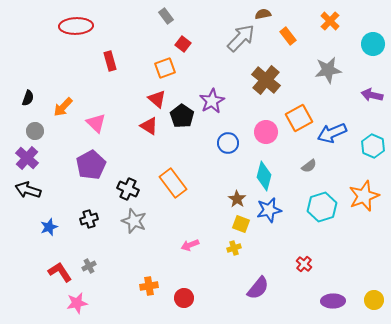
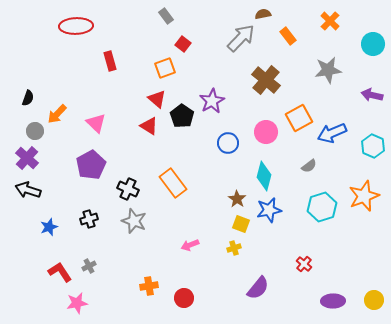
orange arrow at (63, 107): moved 6 px left, 7 px down
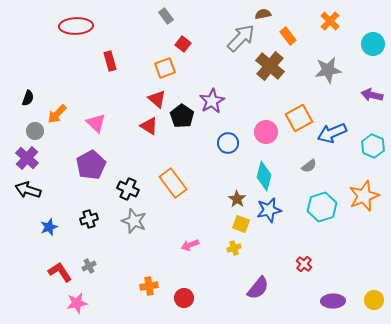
brown cross at (266, 80): moved 4 px right, 14 px up
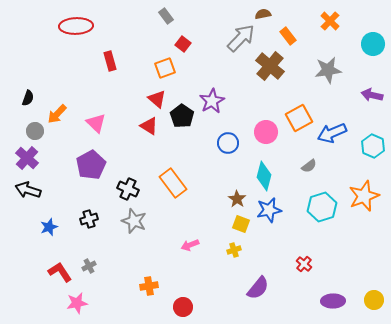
yellow cross at (234, 248): moved 2 px down
red circle at (184, 298): moved 1 px left, 9 px down
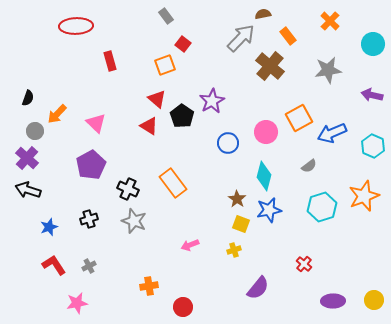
orange square at (165, 68): moved 3 px up
red L-shape at (60, 272): moved 6 px left, 7 px up
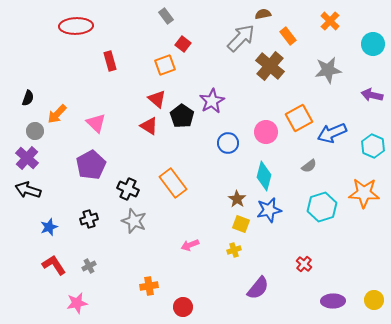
orange star at (364, 196): moved 3 px up; rotated 24 degrees clockwise
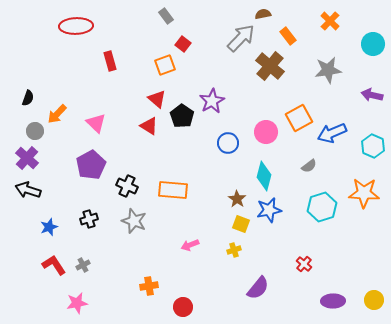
orange rectangle at (173, 183): moved 7 px down; rotated 48 degrees counterclockwise
black cross at (128, 189): moved 1 px left, 3 px up
gray cross at (89, 266): moved 6 px left, 1 px up
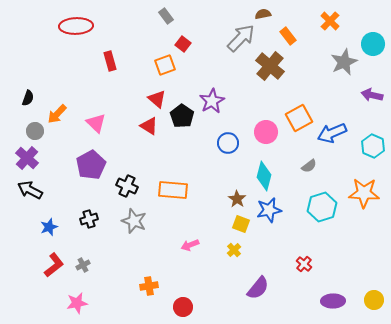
gray star at (328, 70): moved 16 px right, 8 px up; rotated 16 degrees counterclockwise
black arrow at (28, 190): moved 2 px right; rotated 10 degrees clockwise
yellow cross at (234, 250): rotated 24 degrees counterclockwise
red L-shape at (54, 265): rotated 85 degrees clockwise
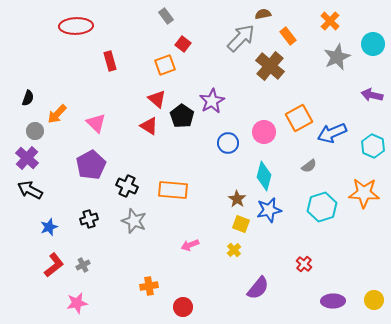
gray star at (344, 62): moved 7 px left, 5 px up
pink circle at (266, 132): moved 2 px left
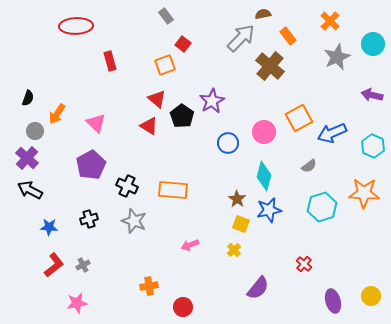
orange arrow at (57, 114): rotated 10 degrees counterclockwise
blue star at (49, 227): rotated 24 degrees clockwise
yellow circle at (374, 300): moved 3 px left, 4 px up
purple ellipse at (333, 301): rotated 75 degrees clockwise
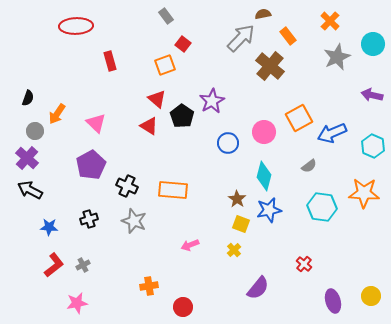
cyan hexagon at (322, 207): rotated 24 degrees clockwise
